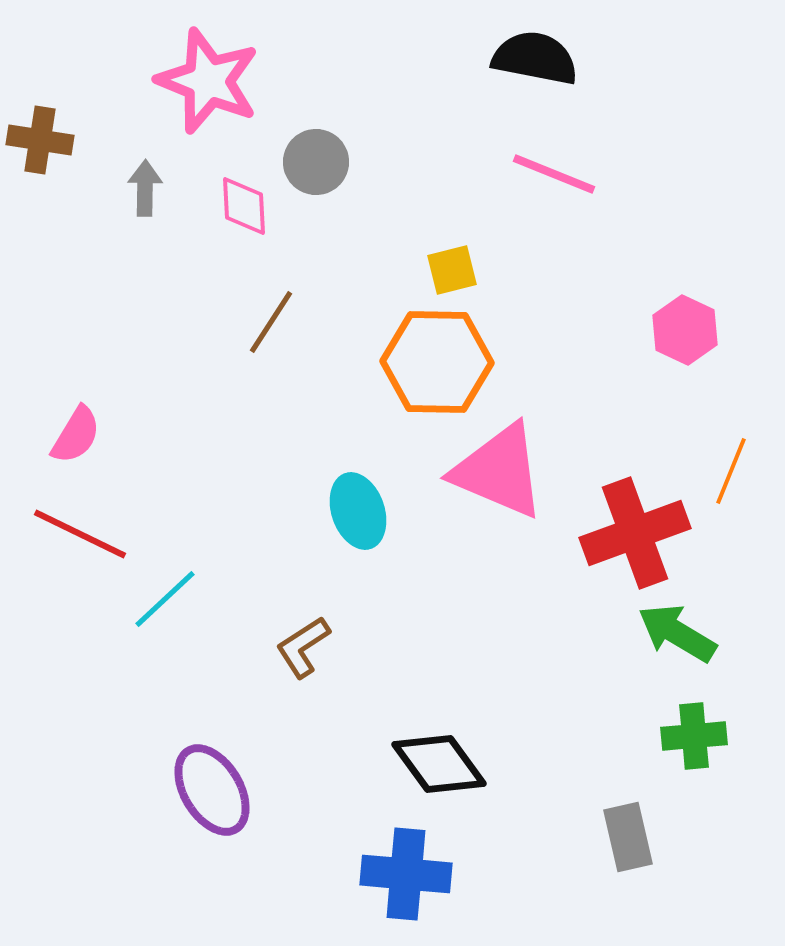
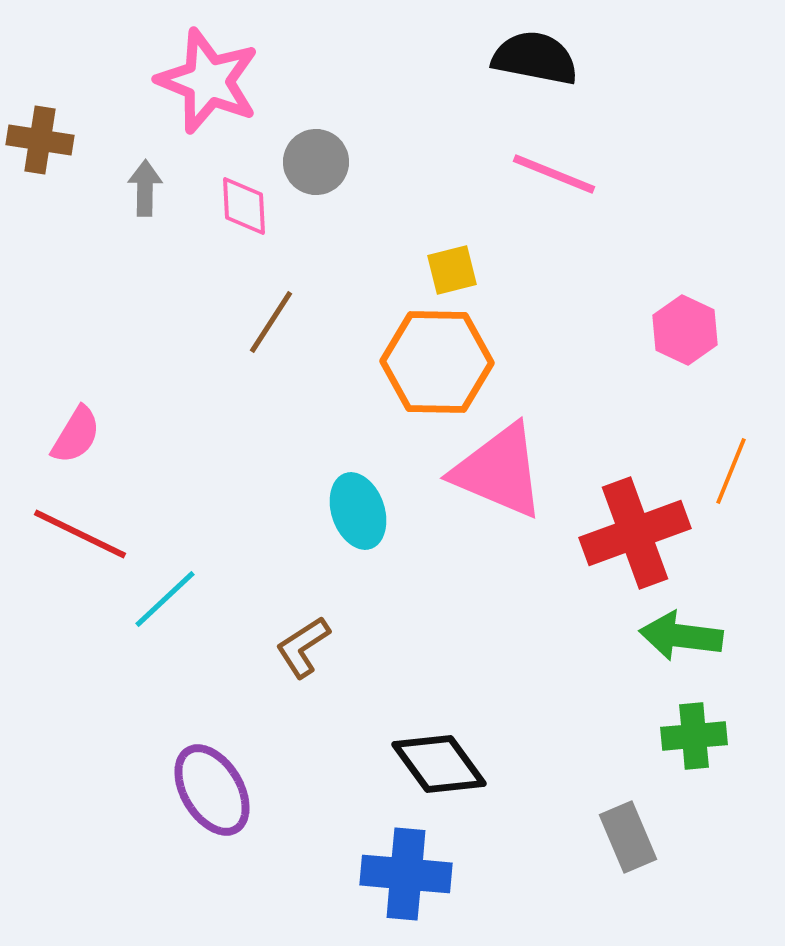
green arrow: moved 4 px right, 3 px down; rotated 24 degrees counterclockwise
gray rectangle: rotated 10 degrees counterclockwise
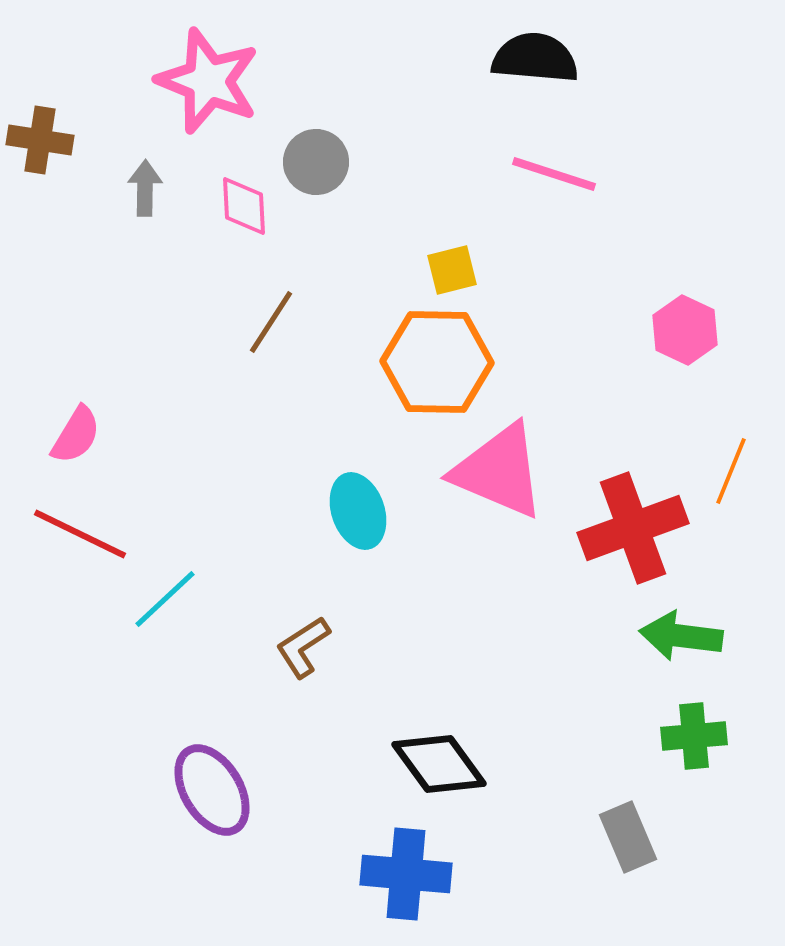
black semicircle: rotated 6 degrees counterclockwise
pink line: rotated 4 degrees counterclockwise
red cross: moved 2 px left, 5 px up
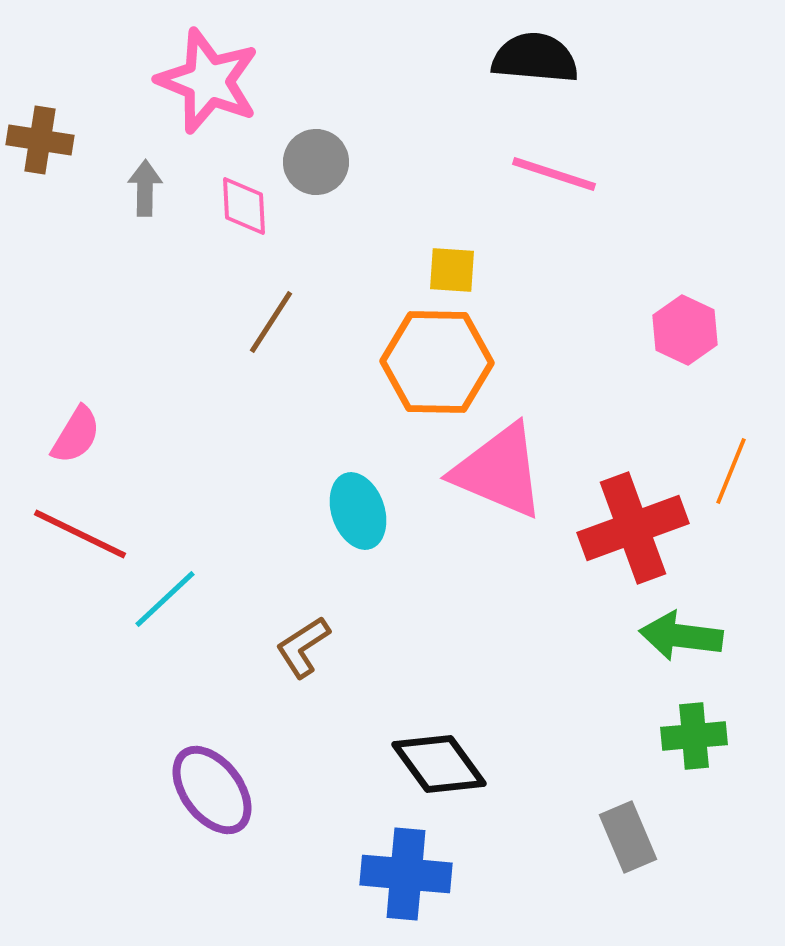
yellow square: rotated 18 degrees clockwise
purple ellipse: rotated 6 degrees counterclockwise
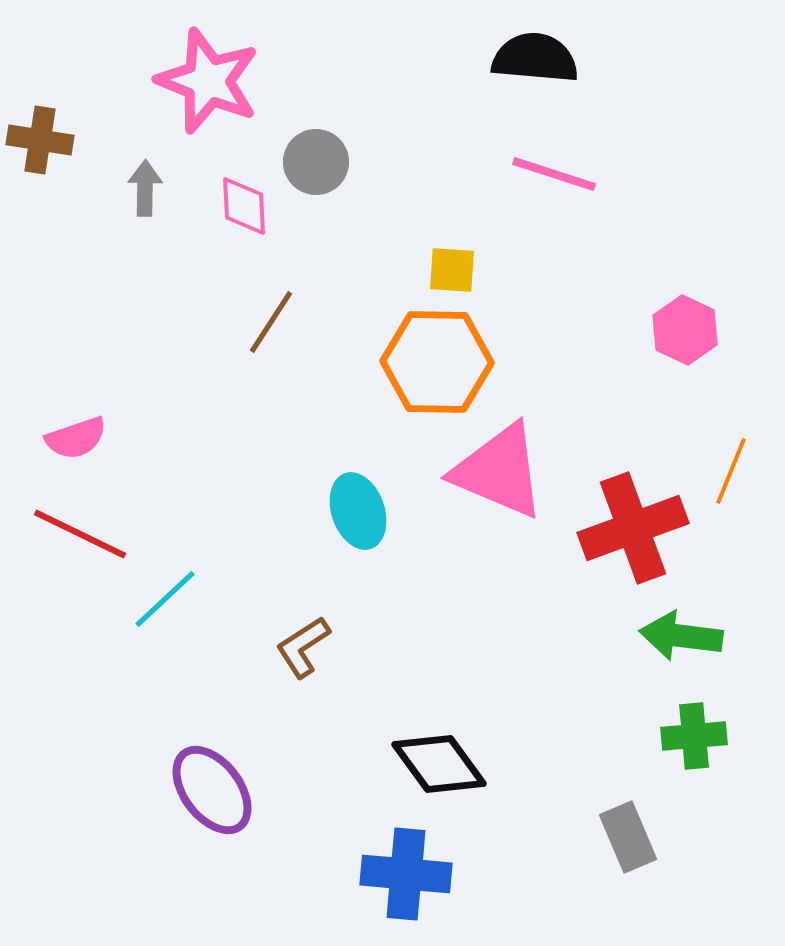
pink semicircle: moved 3 px down; rotated 40 degrees clockwise
